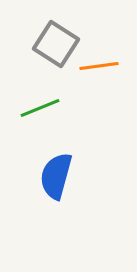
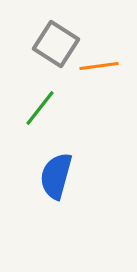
green line: rotated 30 degrees counterclockwise
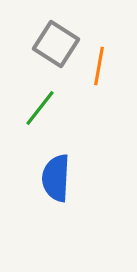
orange line: rotated 72 degrees counterclockwise
blue semicircle: moved 2 px down; rotated 12 degrees counterclockwise
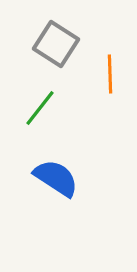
orange line: moved 11 px right, 8 px down; rotated 12 degrees counterclockwise
blue semicircle: rotated 120 degrees clockwise
